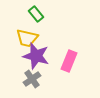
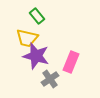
green rectangle: moved 1 px right, 2 px down
pink rectangle: moved 2 px right, 1 px down
gray cross: moved 18 px right
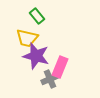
pink rectangle: moved 11 px left, 5 px down
gray cross: rotated 12 degrees clockwise
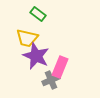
green rectangle: moved 1 px right, 2 px up; rotated 14 degrees counterclockwise
purple star: rotated 8 degrees clockwise
gray cross: moved 1 px right, 1 px down
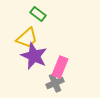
yellow trapezoid: rotated 55 degrees counterclockwise
purple star: moved 2 px left
gray cross: moved 4 px right, 3 px down
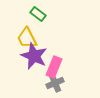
yellow trapezoid: rotated 105 degrees clockwise
pink rectangle: moved 6 px left
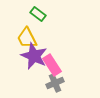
pink rectangle: moved 2 px left, 2 px up; rotated 55 degrees counterclockwise
